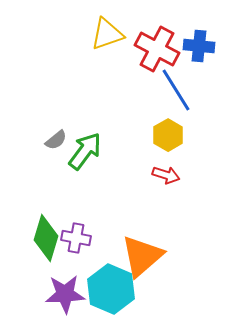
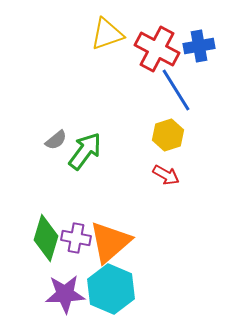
blue cross: rotated 16 degrees counterclockwise
yellow hexagon: rotated 12 degrees clockwise
red arrow: rotated 12 degrees clockwise
orange triangle: moved 32 px left, 14 px up
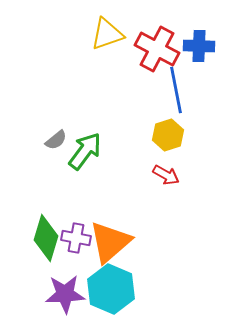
blue cross: rotated 12 degrees clockwise
blue line: rotated 21 degrees clockwise
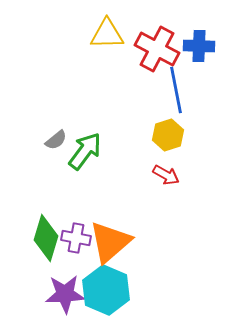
yellow triangle: rotated 18 degrees clockwise
cyan hexagon: moved 5 px left, 1 px down
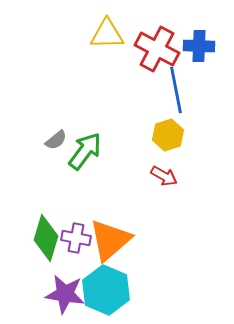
red arrow: moved 2 px left, 1 px down
orange triangle: moved 2 px up
purple star: rotated 12 degrees clockwise
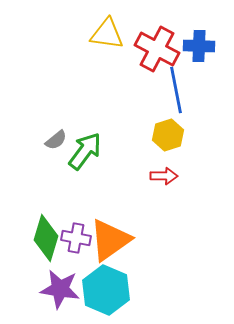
yellow triangle: rotated 9 degrees clockwise
red arrow: rotated 28 degrees counterclockwise
orange triangle: rotated 6 degrees clockwise
purple star: moved 5 px left, 5 px up
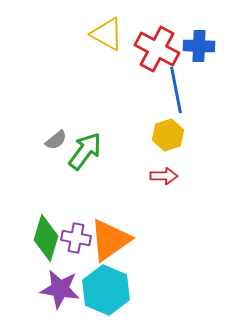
yellow triangle: rotated 21 degrees clockwise
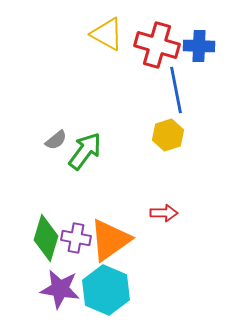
red cross: moved 4 px up; rotated 12 degrees counterclockwise
red arrow: moved 37 px down
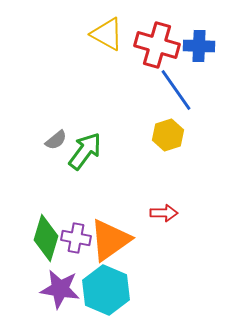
blue line: rotated 24 degrees counterclockwise
